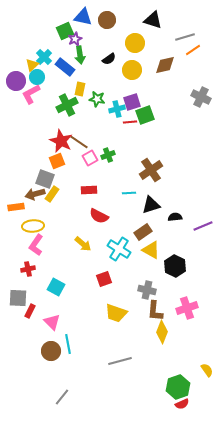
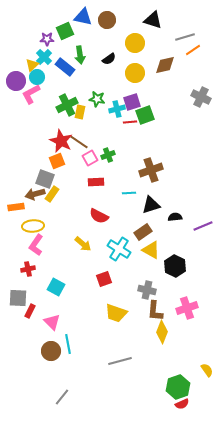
purple star at (75, 39): moved 28 px left; rotated 24 degrees clockwise
yellow circle at (132, 70): moved 3 px right, 3 px down
yellow rectangle at (80, 89): moved 23 px down
brown cross at (151, 170): rotated 15 degrees clockwise
red rectangle at (89, 190): moved 7 px right, 8 px up
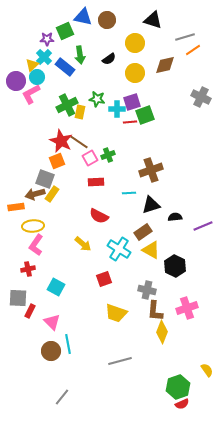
cyan cross at (117, 109): rotated 14 degrees clockwise
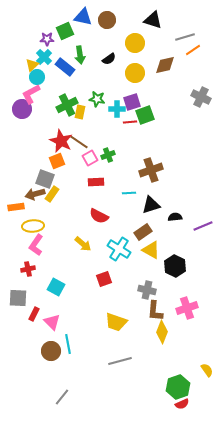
purple circle at (16, 81): moved 6 px right, 28 px down
red rectangle at (30, 311): moved 4 px right, 3 px down
yellow trapezoid at (116, 313): moved 9 px down
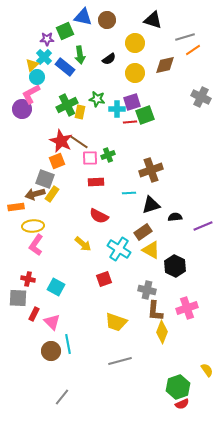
pink square at (90, 158): rotated 28 degrees clockwise
red cross at (28, 269): moved 10 px down; rotated 24 degrees clockwise
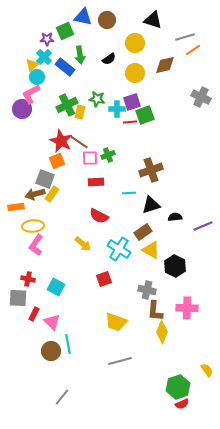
pink cross at (187, 308): rotated 20 degrees clockwise
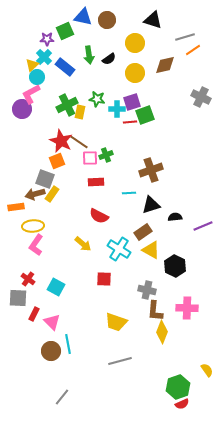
green arrow at (80, 55): moved 9 px right
green cross at (108, 155): moved 2 px left
red cross at (28, 279): rotated 24 degrees clockwise
red square at (104, 279): rotated 21 degrees clockwise
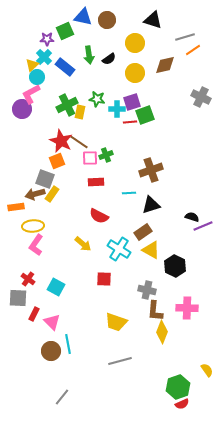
black semicircle at (175, 217): moved 17 px right; rotated 24 degrees clockwise
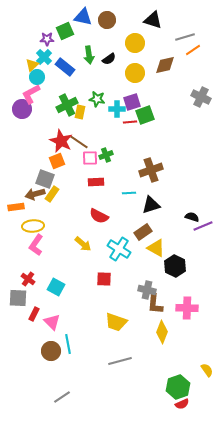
yellow triangle at (151, 250): moved 5 px right, 2 px up
brown L-shape at (155, 311): moved 7 px up
gray line at (62, 397): rotated 18 degrees clockwise
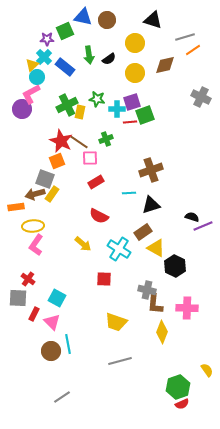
green cross at (106, 155): moved 16 px up
red rectangle at (96, 182): rotated 28 degrees counterclockwise
cyan square at (56, 287): moved 1 px right, 11 px down
